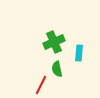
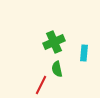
cyan rectangle: moved 5 px right
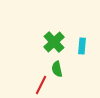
green cross: rotated 20 degrees counterclockwise
cyan rectangle: moved 2 px left, 7 px up
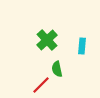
green cross: moved 7 px left, 2 px up
red line: rotated 18 degrees clockwise
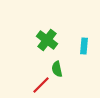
green cross: rotated 10 degrees counterclockwise
cyan rectangle: moved 2 px right
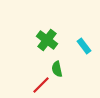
cyan rectangle: rotated 42 degrees counterclockwise
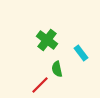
cyan rectangle: moved 3 px left, 7 px down
red line: moved 1 px left
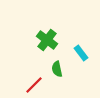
red line: moved 6 px left
